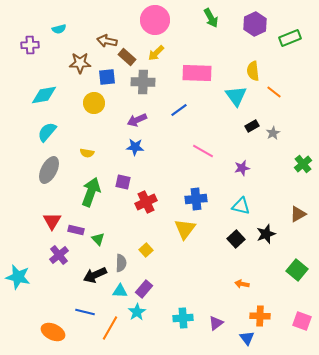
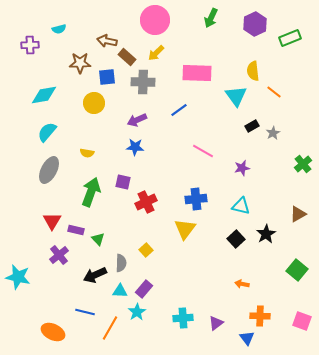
green arrow at (211, 18): rotated 54 degrees clockwise
black star at (266, 234): rotated 12 degrees counterclockwise
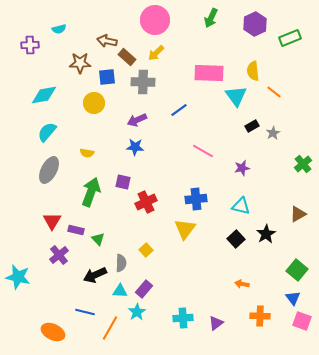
pink rectangle at (197, 73): moved 12 px right
blue triangle at (247, 338): moved 46 px right, 40 px up
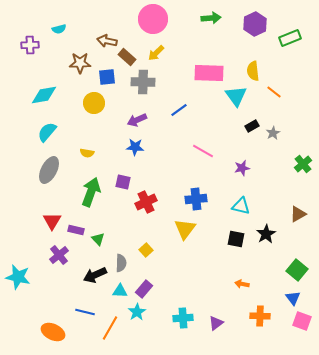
green arrow at (211, 18): rotated 120 degrees counterclockwise
pink circle at (155, 20): moved 2 px left, 1 px up
black square at (236, 239): rotated 36 degrees counterclockwise
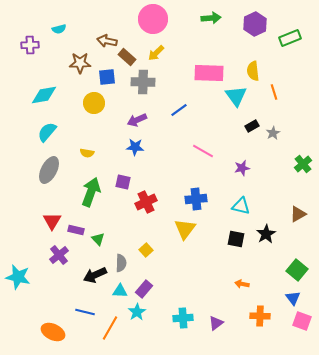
orange line at (274, 92): rotated 35 degrees clockwise
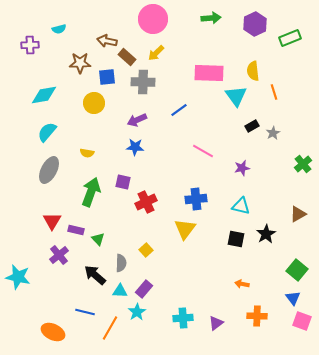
black arrow at (95, 275): rotated 65 degrees clockwise
orange cross at (260, 316): moved 3 px left
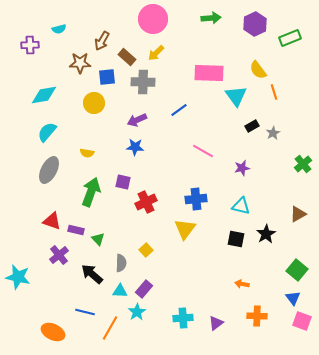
brown arrow at (107, 41): moved 5 px left; rotated 72 degrees counterclockwise
yellow semicircle at (253, 71): moved 5 px right, 1 px up; rotated 30 degrees counterclockwise
red triangle at (52, 221): rotated 42 degrees counterclockwise
black arrow at (95, 275): moved 3 px left, 1 px up
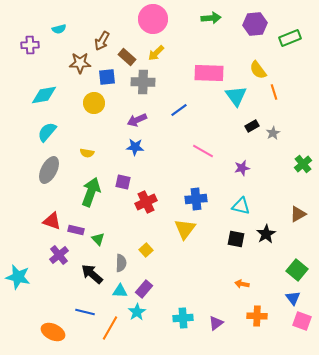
purple hexagon at (255, 24): rotated 20 degrees clockwise
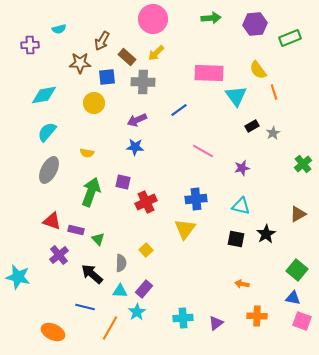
blue triangle at (293, 298): rotated 42 degrees counterclockwise
blue line at (85, 312): moved 5 px up
